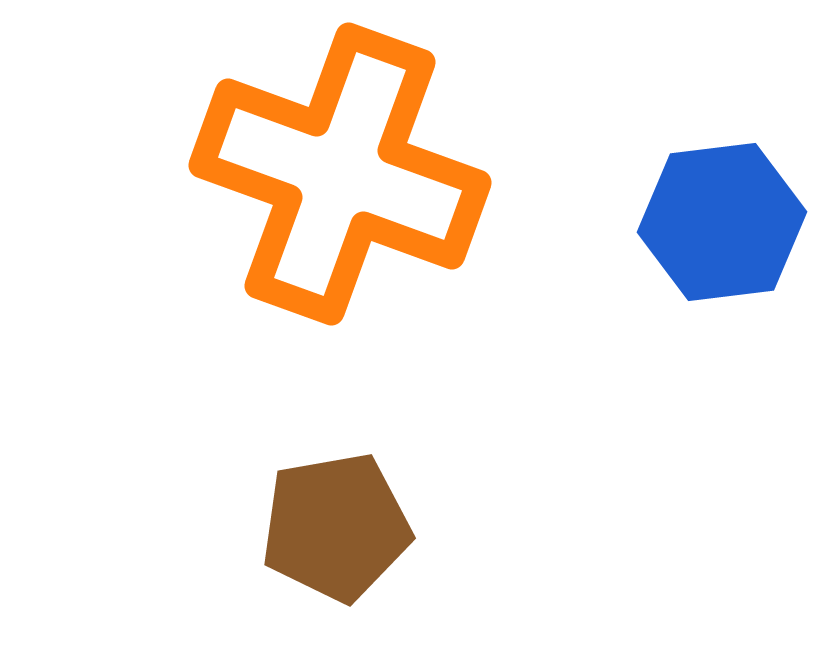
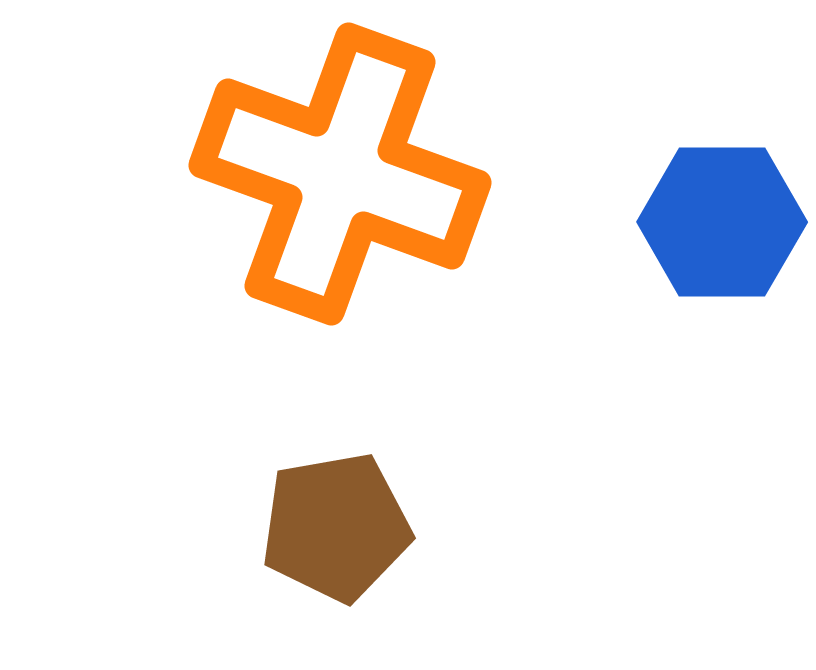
blue hexagon: rotated 7 degrees clockwise
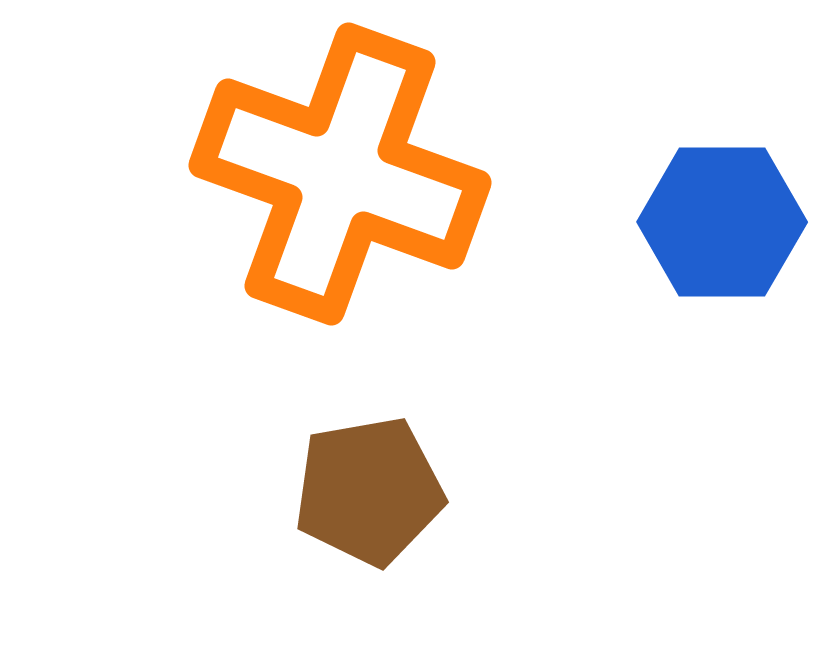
brown pentagon: moved 33 px right, 36 px up
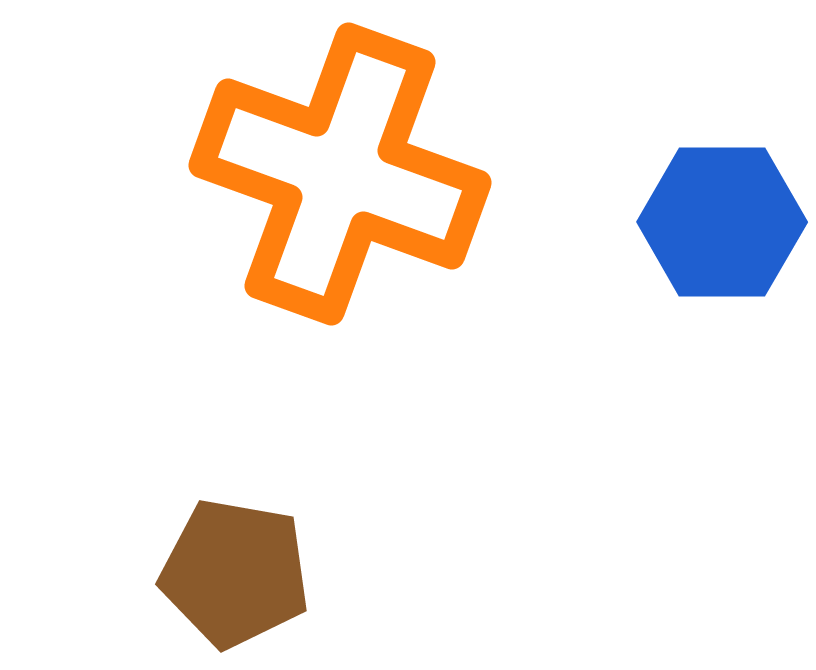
brown pentagon: moved 134 px left, 82 px down; rotated 20 degrees clockwise
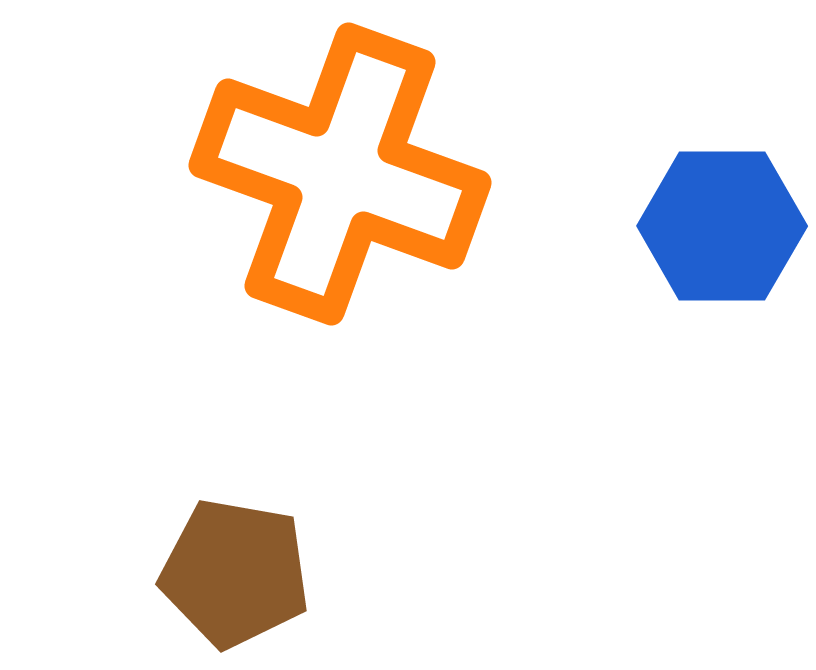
blue hexagon: moved 4 px down
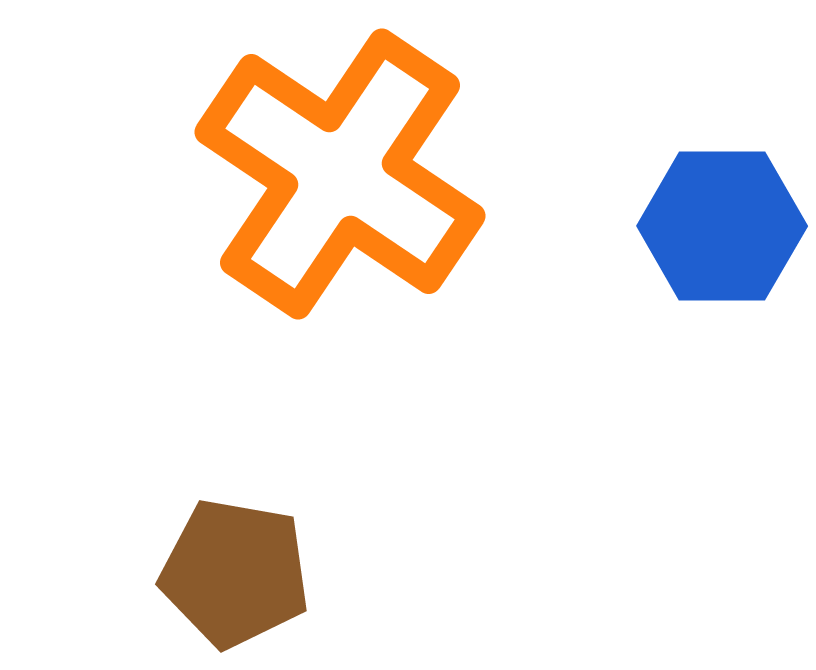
orange cross: rotated 14 degrees clockwise
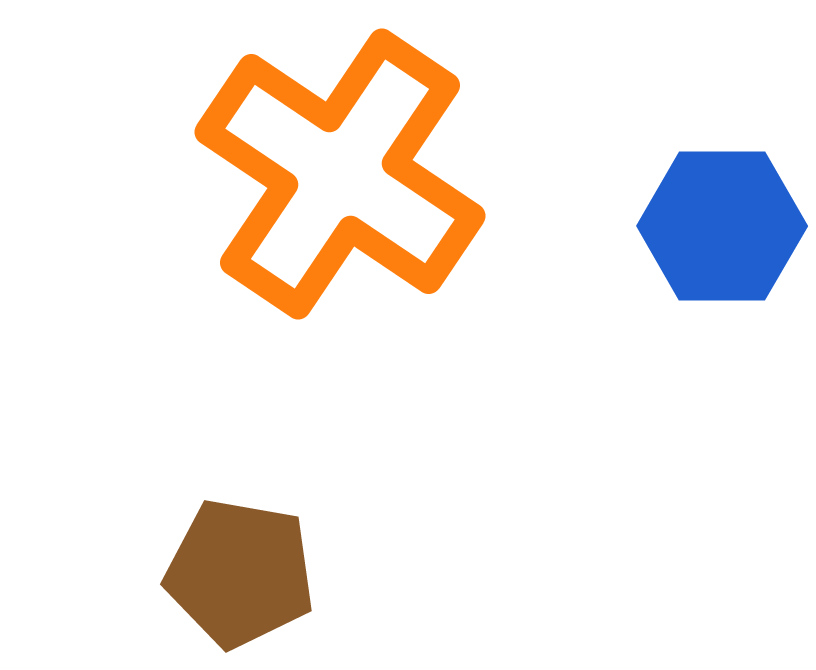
brown pentagon: moved 5 px right
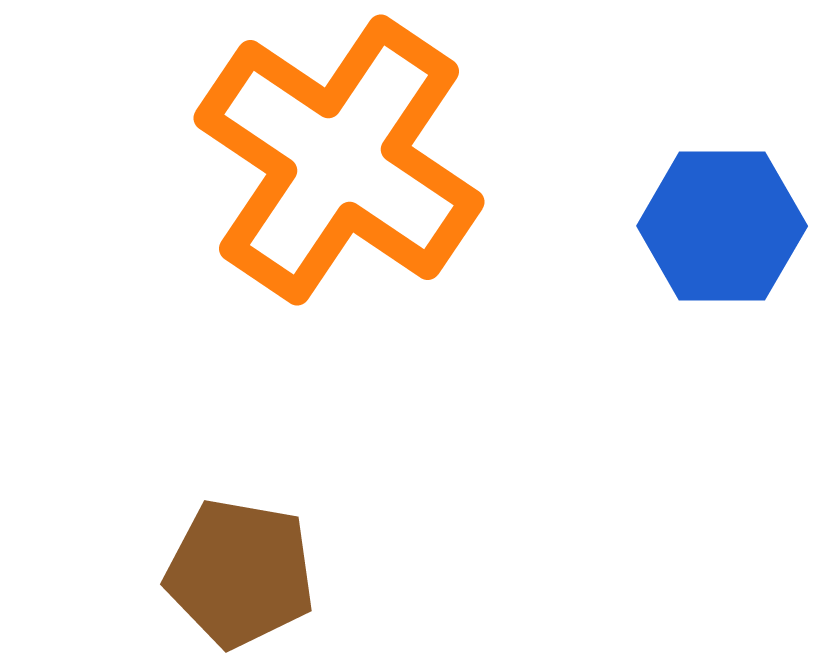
orange cross: moved 1 px left, 14 px up
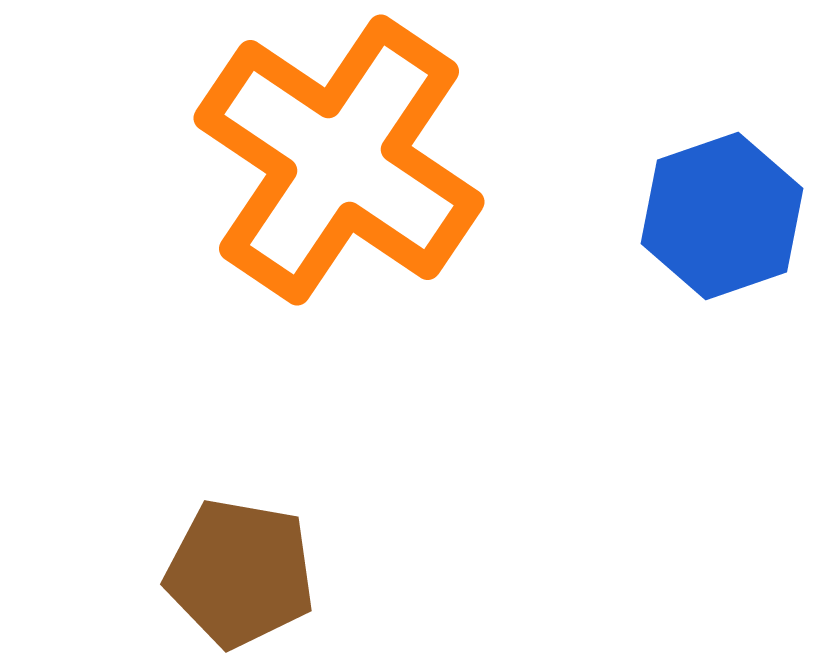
blue hexagon: moved 10 px up; rotated 19 degrees counterclockwise
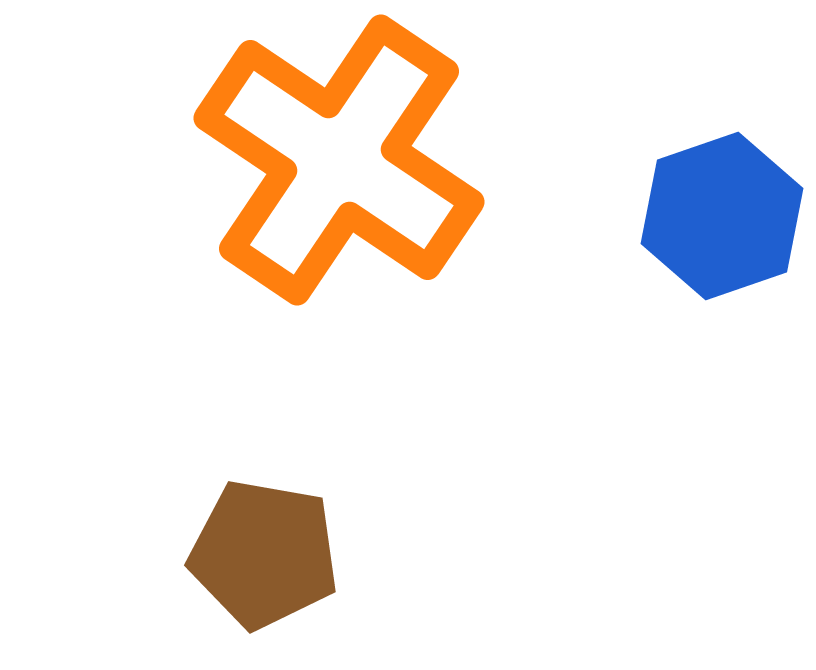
brown pentagon: moved 24 px right, 19 px up
